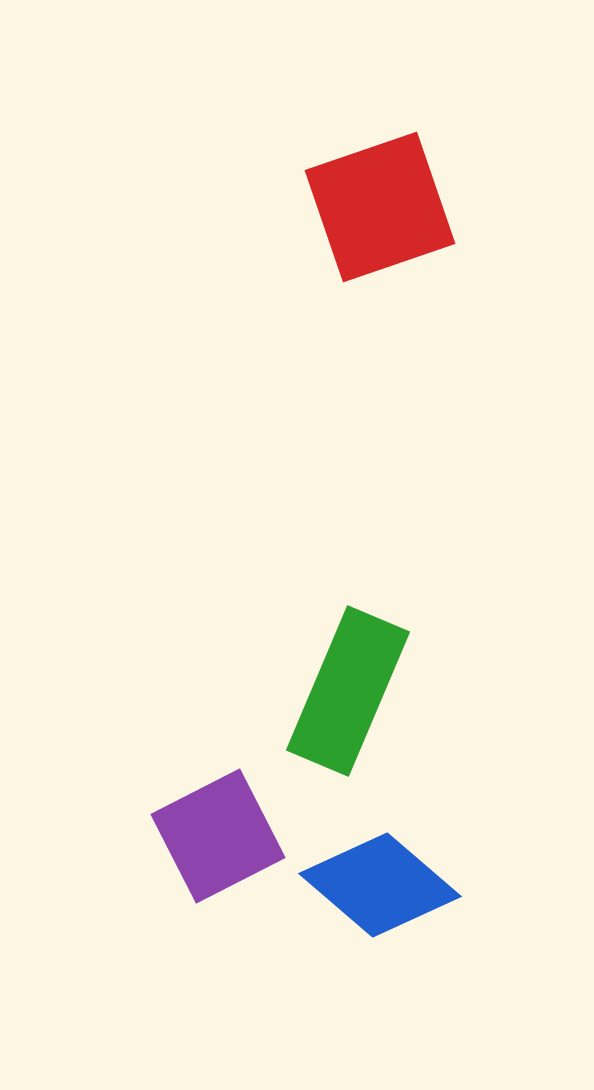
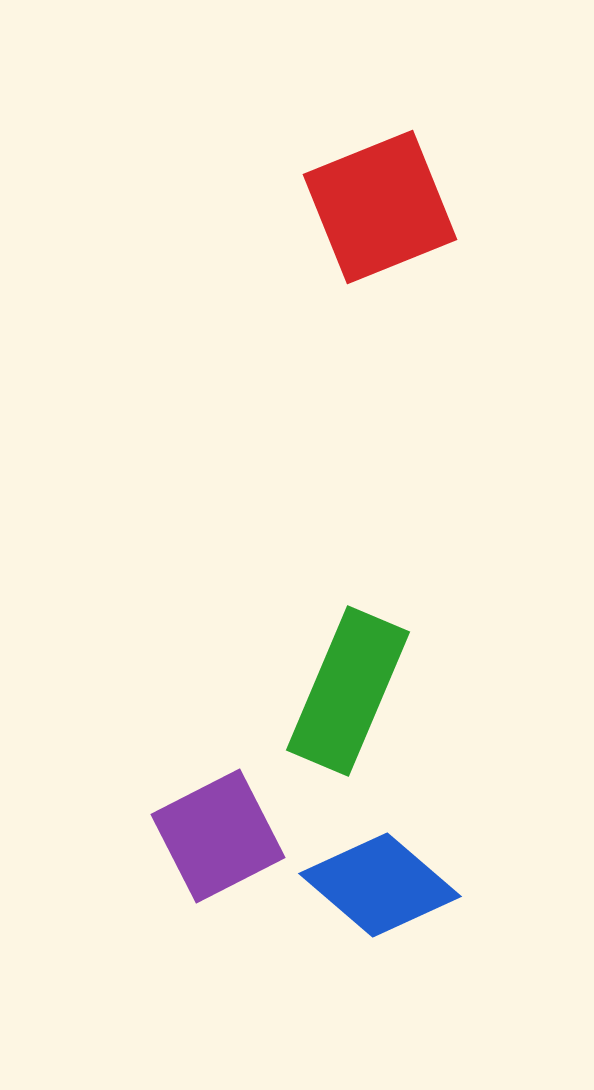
red square: rotated 3 degrees counterclockwise
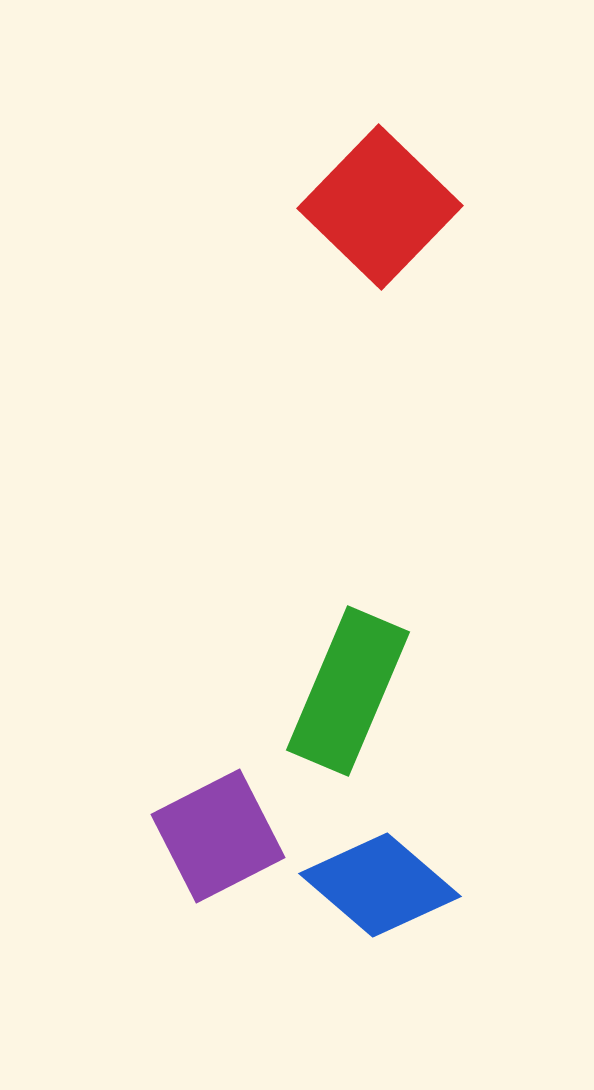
red square: rotated 24 degrees counterclockwise
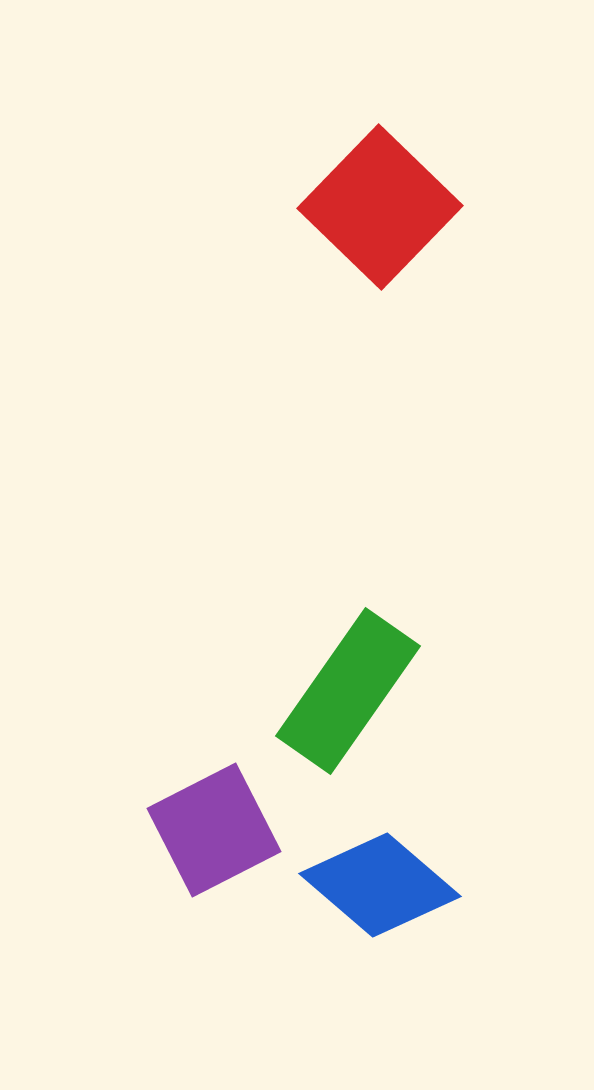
green rectangle: rotated 12 degrees clockwise
purple square: moved 4 px left, 6 px up
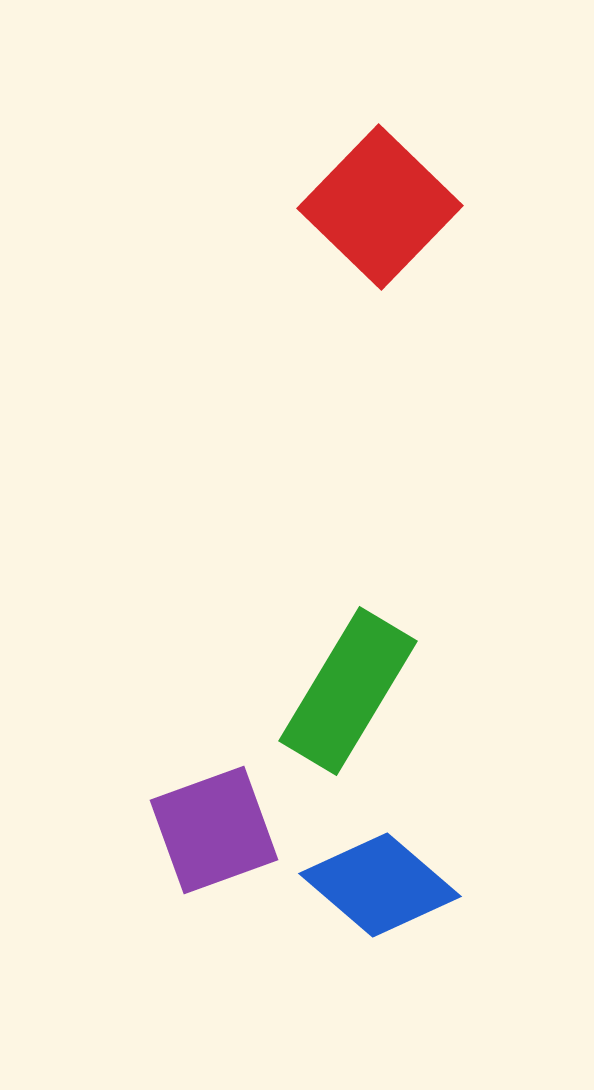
green rectangle: rotated 4 degrees counterclockwise
purple square: rotated 7 degrees clockwise
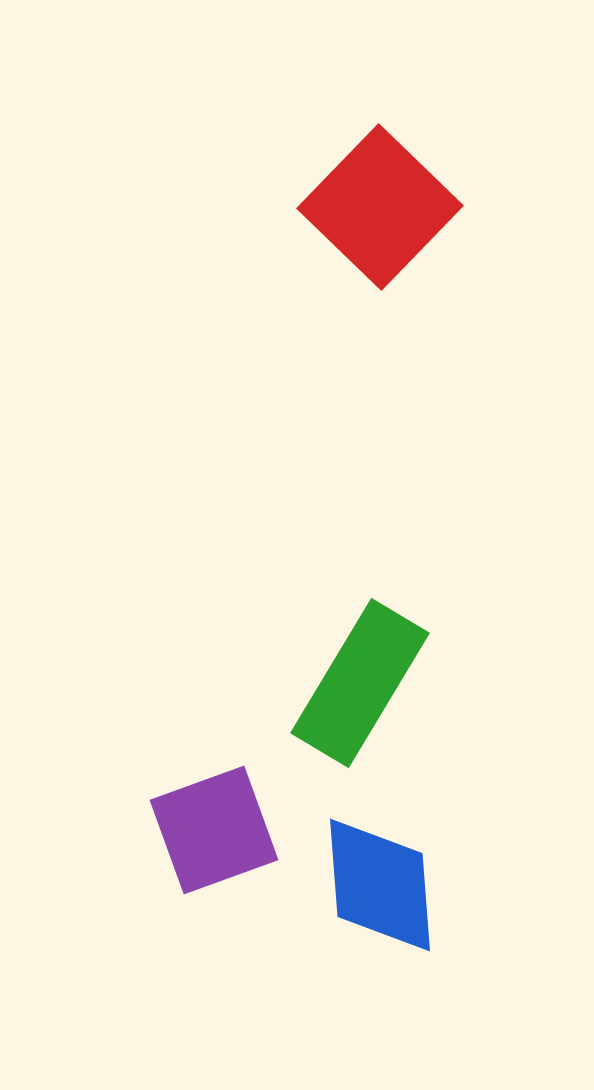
green rectangle: moved 12 px right, 8 px up
blue diamond: rotated 45 degrees clockwise
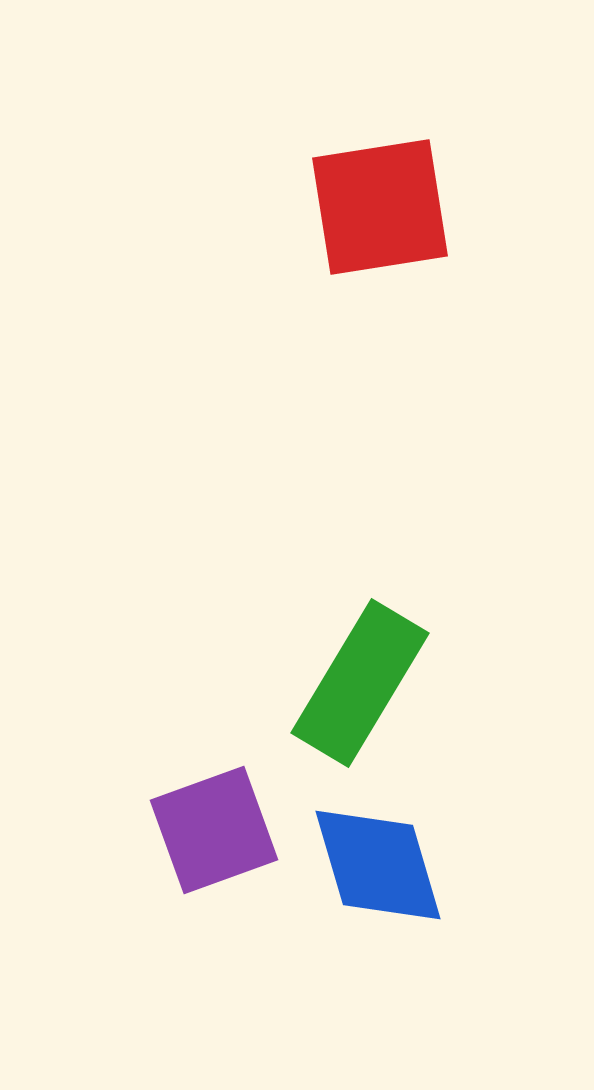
red square: rotated 37 degrees clockwise
blue diamond: moved 2 px left, 20 px up; rotated 12 degrees counterclockwise
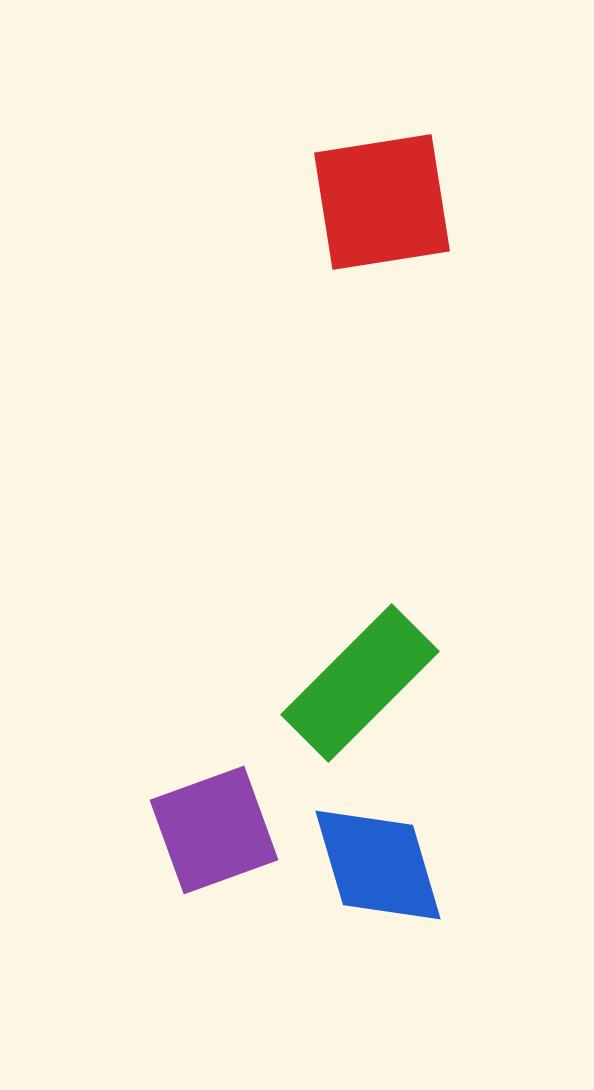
red square: moved 2 px right, 5 px up
green rectangle: rotated 14 degrees clockwise
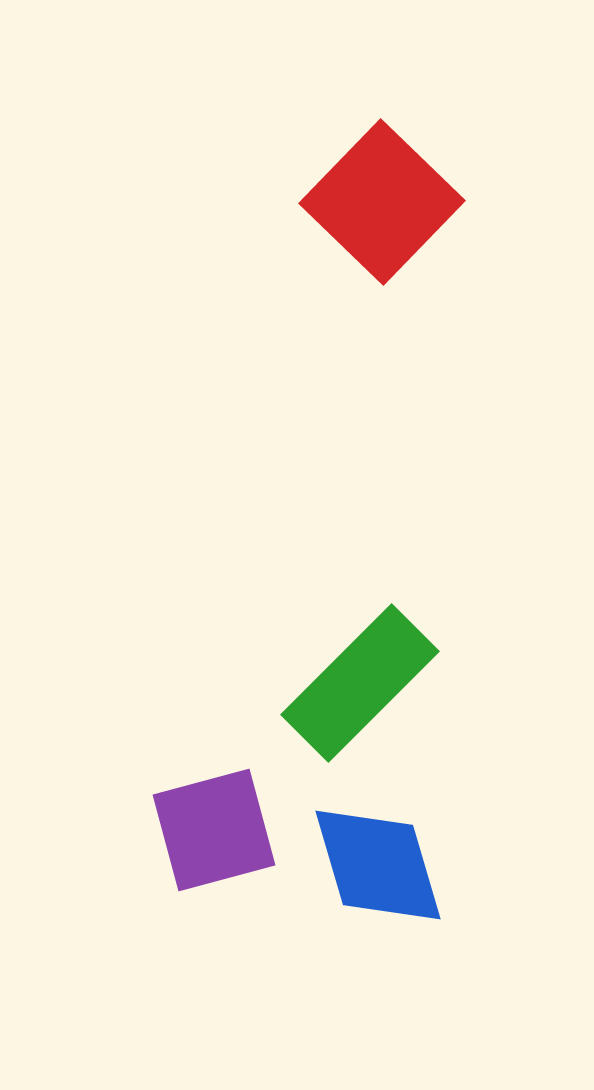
red square: rotated 37 degrees counterclockwise
purple square: rotated 5 degrees clockwise
